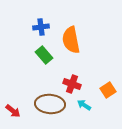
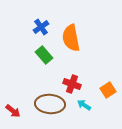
blue cross: rotated 28 degrees counterclockwise
orange semicircle: moved 2 px up
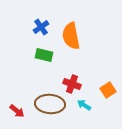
orange semicircle: moved 2 px up
green rectangle: rotated 36 degrees counterclockwise
red arrow: moved 4 px right
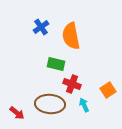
green rectangle: moved 12 px right, 9 px down
cyan arrow: rotated 32 degrees clockwise
red arrow: moved 2 px down
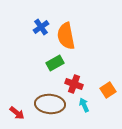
orange semicircle: moved 5 px left
green rectangle: moved 1 px left, 1 px up; rotated 42 degrees counterclockwise
red cross: moved 2 px right
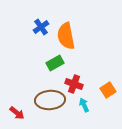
brown ellipse: moved 4 px up; rotated 8 degrees counterclockwise
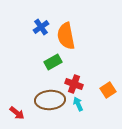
green rectangle: moved 2 px left, 1 px up
cyan arrow: moved 6 px left, 1 px up
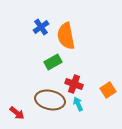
brown ellipse: rotated 16 degrees clockwise
